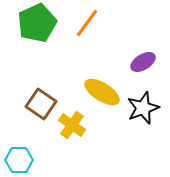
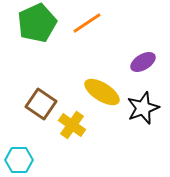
orange line: rotated 20 degrees clockwise
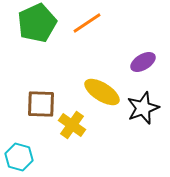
brown square: rotated 32 degrees counterclockwise
cyan hexagon: moved 3 px up; rotated 16 degrees clockwise
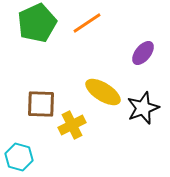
purple ellipse: moved 9 px up; rotated 20 degrees counterclockwise
yellow ellipse: moved 1 px right
yellow cross: rotated 28 degrees clockwise
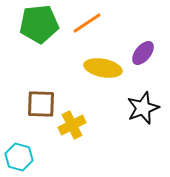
green pentagon: moved 2 px right, 1 px down; rotated 18 degrees clockwise
yellow ellipse: moved 24 px up; rotated 21 degrees counterclockwise
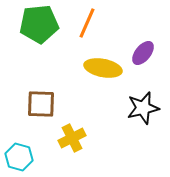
orange line: rotated 32 degrees counterclockwise
black star: rotated 8 degrees clockwise
yellow cross: moved 13 px down
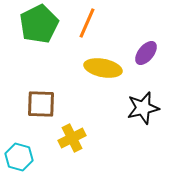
green pentagon: rotated 21 degrees counterclockwise
purple ellipse: moved 3 px right
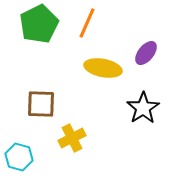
black star: rotated 20 degrees counterclockwise
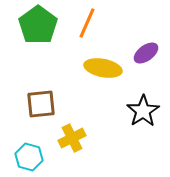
green pentagon: moved 1 px left, 1 px down; rotated 9 degrees counterclockwise
purple ellipse: rotated 15 degrees clockwise
brown square: rotated 8 degrees counterclockwise
black star: moved 3 px down
cyan hexagon: moved 10 px right
